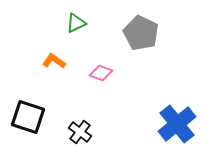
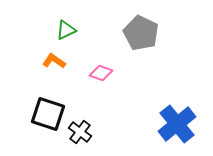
green triangle: moved 10 px left, 7 px down
black square: moved 20 px right, 3 px up
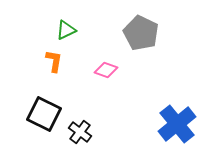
orange L-shape: rotated 65 degrees clockwise
pink diamond: moved 5 px right, 3 px up
black square: moved 4 px left; rotated 8 degrees clockwise
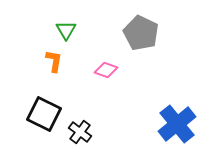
green triangle: rotated 35 degrees counterclockwise
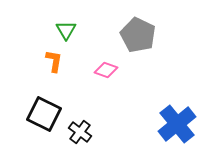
gray pentagon: moved 3 px left, 2 px down
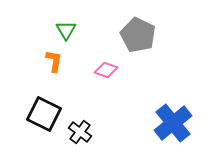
blue cross: moved 4 px left, 1 px up
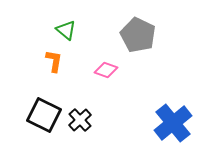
green triangle: rotated 20 degrees counterclockwise
black square: moved 1 px down
black cross: moved 12 px up; rotated 10 degrees clockwise
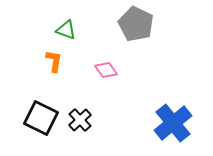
green triangle: rotated 20 degrees counterclockwise
gray pentagon: moved 2 px left, 11 px up
pink diamond: rotated 35 degrees clockwise
black square: moved 3 px left, 3 px down
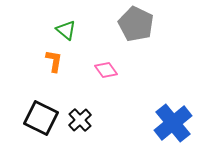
green triangle: rotated 20 degrees clockwise
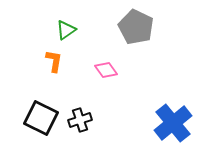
gray pentagon: moved 3 px down
green triangle: rotated 45 degrees clockwise
black cross: rotated 25 degrees clockwise
